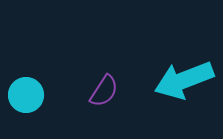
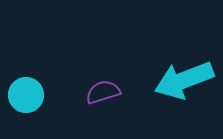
purple semicircle: moved 1 px left, 1 px down; rotated 140 degrees counterclockwise
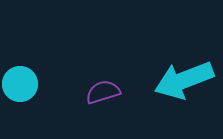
cyan circle: moved 6 px left, 11 px up
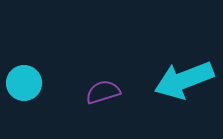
cyan circle: moved 4 px right, 1 px up
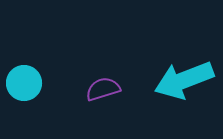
purple semicircle: moved 3 px up
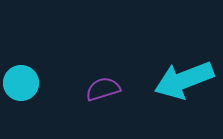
cyan circle: moved 3 px left
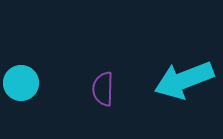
purple semicircle: rotated 72 degrees counterclockwise
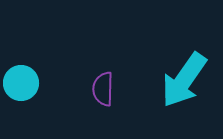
cyan arrow: rotated 34 degrees counterclockwise
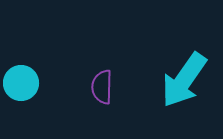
purple semicircle: moved 1 px left, 2 px up
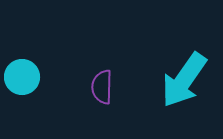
cyan circle: moved 1 px right, 6 px up
